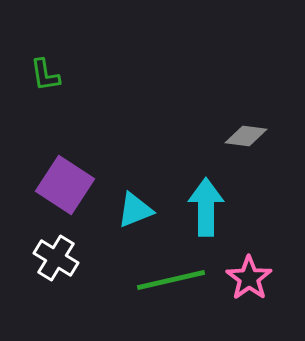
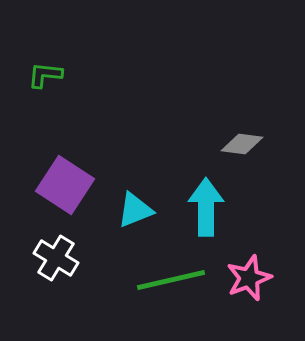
green L-shape: rotated 105 degrees clockwise
gray diamond: moved 4 px left, 8 px down
pink star: rotated 15 degrees clockwise
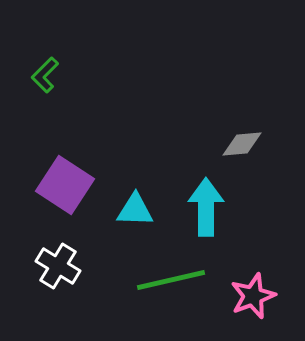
green L-shape: rotated 51 degrees counterclockwise
gray diamond: rotated 12 degrees counterclockwise
cyan triangle: rotated 24 degrees clockwise
white cross: moved 2 px right, 8 px down
pink star: moved 4 px right, 18 px down
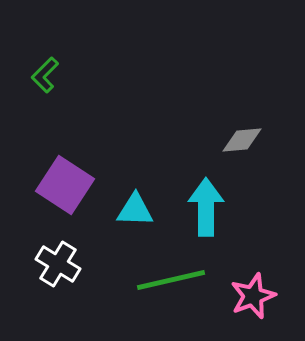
gray diamond: moved 4 px up
white cross: moved 2 px up
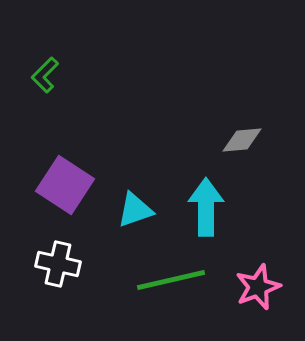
cyan triangle: rotated 21 degrees counterclockwise
white cross: rotated 18 degrees counterclockwise
pink star: moved 5 px right, 9 px up
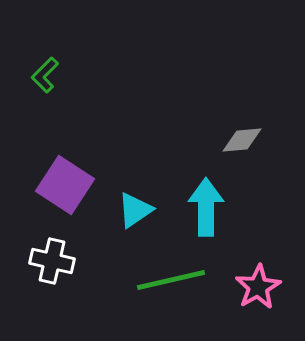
cyan triangle: rotated 15 degrees counterclockwise
white cross: moved 6 px left, 3 px up
pink star: rotated 9 degrees counterclockwise
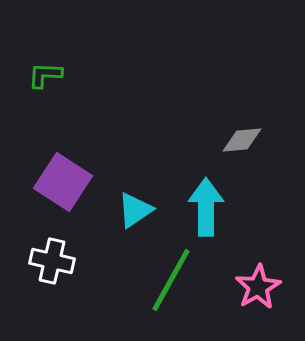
green L-shape: rotated 48 degrees clockwise
purple square: moved 2 px left, 3 px up
green line: rotated 48 degrees counterclockwise
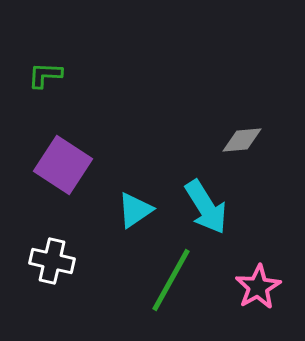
purple square: moved 17 px up
cyan arrow: rotated 148 degrees clockwise
